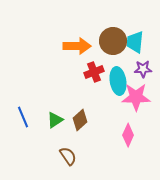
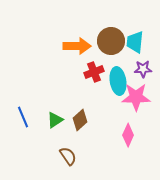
brown circle: moved 2 px left
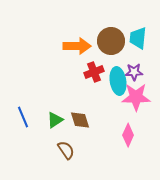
cyan trapezoid: moved 3 px right, 4 px up
purple star: moved 9 px left, 3 px down
brown diamond: rotated 65 degrees counterclockwise
brown semicircle: moved 2 px left, 6 px up
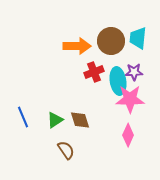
pink star: moved 6 px left, 2 px down
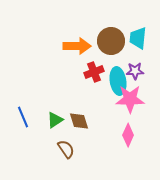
purple star: moved 1 px right, 1 px up
brown diamond: moved 1 px left, 1 px down
brown semicircle: moved 1 px up
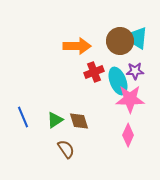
brown circle: moved 9 px right
cyan ellipse: rotated 12 degrees counterclockwise
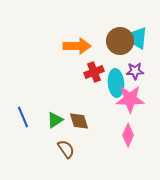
cyan ellipse: moved 2 px left, 2 px down; rotated 16 degrees clockwise
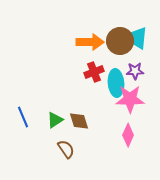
orange arrow: moved 13 px right, 4 px up
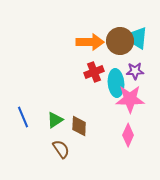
brown diamond: moved 5 px down; rotated 20 degrees clockwise
brown semicircle: moved 5 px left
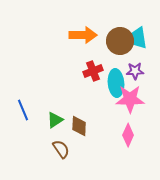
cyan trapezoid: rotated 15 degrees counterclockwise
orange arrow: moved 7 px left, 7 px up
red cross: moved 1 px left, 1 px up
blue line: moved 7 px up
